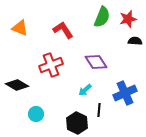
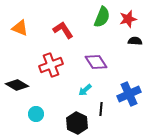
blue cross: moved 4 px right, 1 px down
black line: moved 2 px right, 1 px up
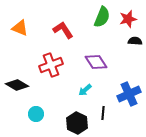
black line: moved 2 px right, 4 px down
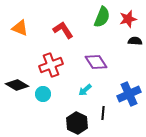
cyan circle: moved 7 px right, 20 px up
